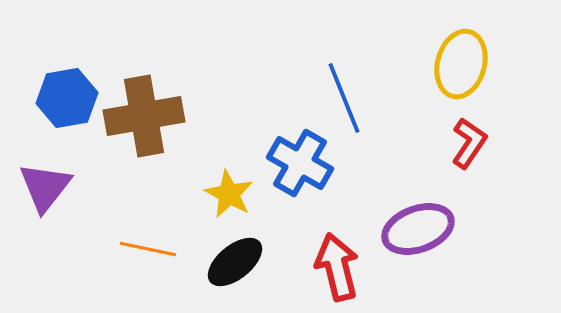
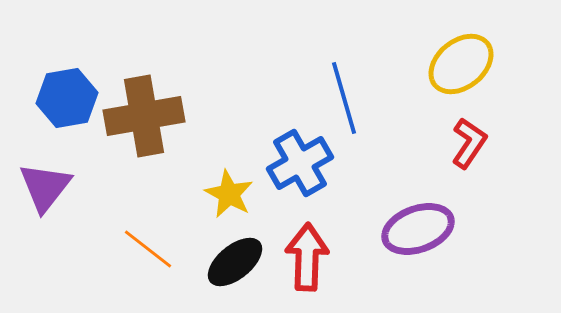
yellow ellipse: rotated 36 degrees clockwise
blue line: rotated 6 degrees clockwise
blue cross: rotated 30 degrees clockwise
orange line: rotated 26 degrees clockwise
red arrow: moved 30 px left, 10 px up; rotated 16 degrees clockwise
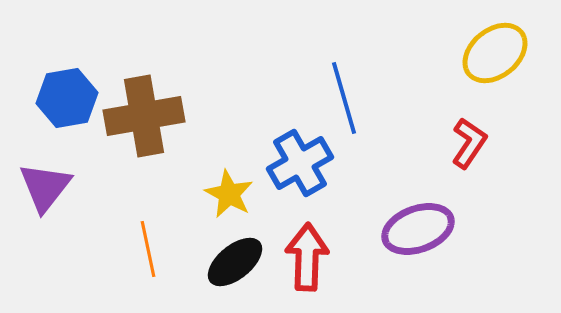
yellow ellipse: moved 34 px right, 11 px up
orange line: rotated 40 degrees clockwise
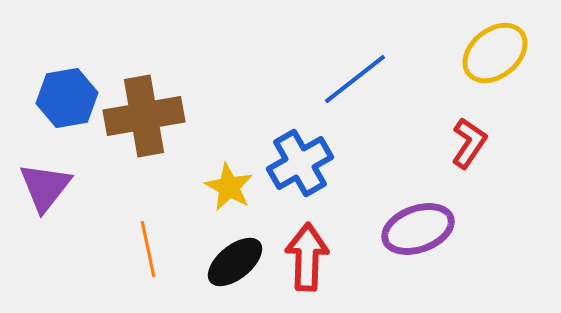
blue line: moved 11 px right, 19 px up; rotated 68 degrees clockwise
yellow star: moved 7 px up
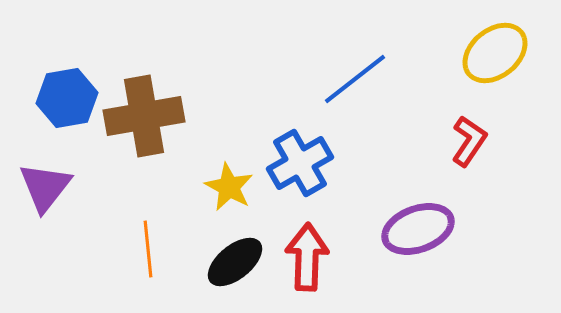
red L-shape: moved 2 px up
orange line: rotated 6 degrees clockwise
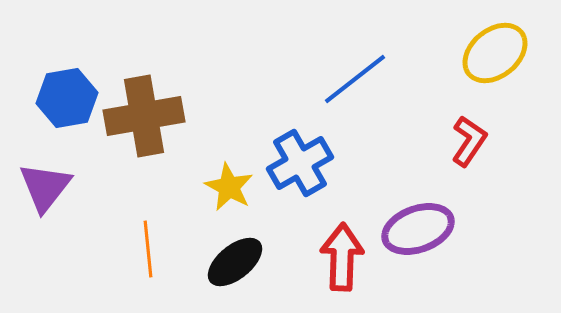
red arrow: moved 35 px right
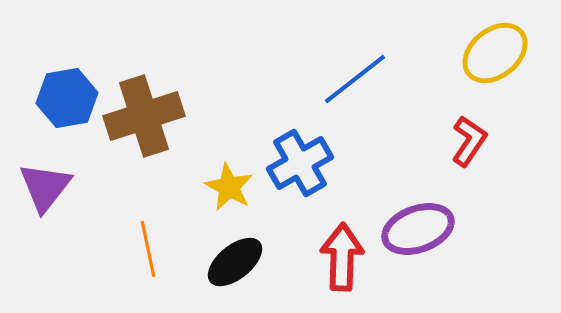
brown cross: rotated 8 degrees counterclockwise
orange line: rotated 6 degrees counterclockwise
